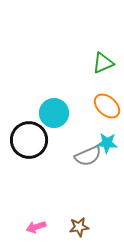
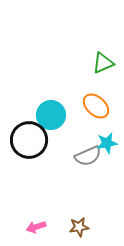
orange ellipse: moved 11 px left
cyan circle: moved 3 px left, 2 px down
cyan star: rotated 15 degrees counterclockwise
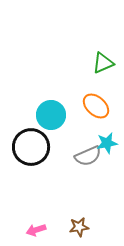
black circle: moved 2 px right, 7 px down
pink arrow: moved 3 px down
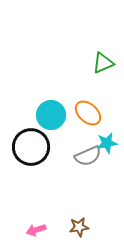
orange ellipse: moved 8 px left, 7 px down
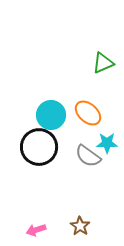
cyan star: rotated 10 degrees clockwise
black circle: moved 8 px right
gray semicircle: rotated 60 degrees clockwise
brown star: moved 1 px right, 1 px up; rotated 30 degrees counterclockwise
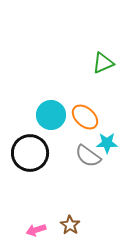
orange ellipse: moved 3 px left, 4 px down
black circle: moved 9 px left, 6 px down
brown star: moved 10 px left, 1 px up
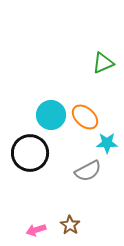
gray semicircle: moved 15 px down; rotated 64 degrees counterclockwise
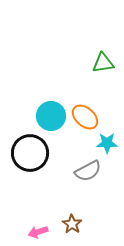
green triangle: rotated 15 degrees clockwise
cyan circle: moved 1 px down
brown star: moved 2 px right, 1 px up
pink arrow: moved 2 px right, 2 px down
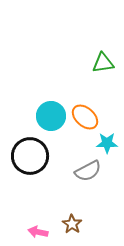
black circle: moved 3 px down
pink arrow: rotated 30 degrees clockwise
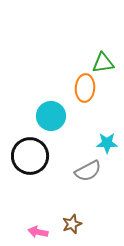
orange ellipse: moved 29 px up; rotated 52 degrees clockwise
brown star: rotated 18 degrees clockwise
